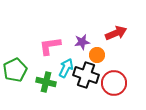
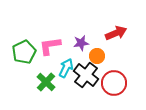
purple star: moved 1 px left, 1 px down
orange circle: moved 1 px down
green pentagon: moved 9 px right, 18 px up
black cross: rotated 20 degrees clockwise
green cross: rotated 30 degrees clockwise
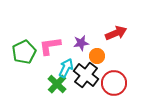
green cross: moved 11 px right, 2 px down
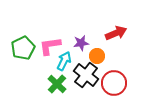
green pentagon: moved 1 px left, 4 px up
cyan arrow: moved 2 px left, 7 px up
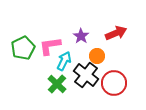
purple star: moved 7 px up; rotated 28 degrees counterclockwise
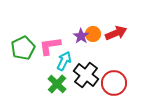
orange circle: moved 4 px left, 22 px up
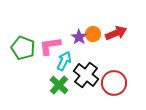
purple star: moved 2 px left, 1 px down
green pentagon: rotated 25 degrees counterclockwise
green cross: moved 2 px right, 1 px down
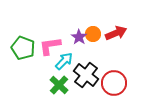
cyan arrow: rotated 18 degrees clockwise
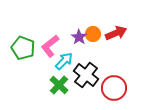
pink L-shape: rotated 30 degrees counterclockwise
red circle: moved 5 px down
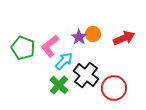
red arrow: moved 8 px right, 5 px down
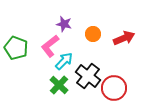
purple star: moved 15 px left, 13 px up; rotated 21 degrees counterclockwise
green pentagon: moved 7 px left
black cross: moved 2 px right, 1 px down
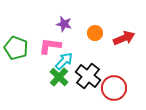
orange circle: moved 2 px right, 1 px up
pink L-shape: rotated 45 degrees clockwise
green cross: moved 8 px up
